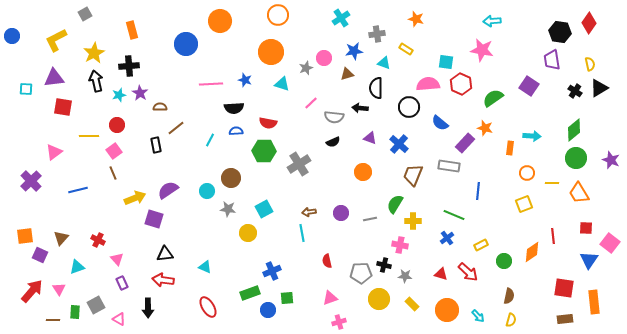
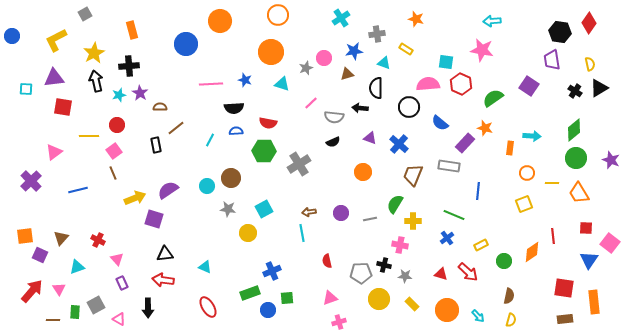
cyan circle at (207, 191): moved 5 px up
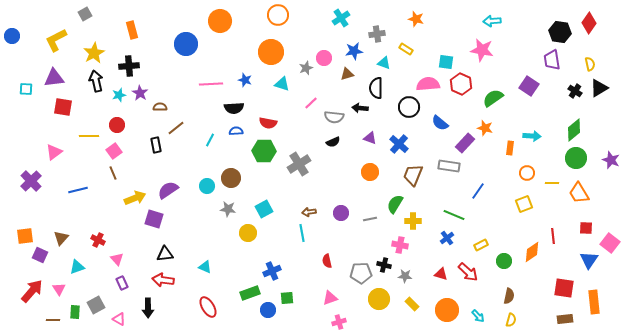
orange circle at (363, 172): moved 7 px right
blue line at (478, 191): rotated 30 degrees clockwise
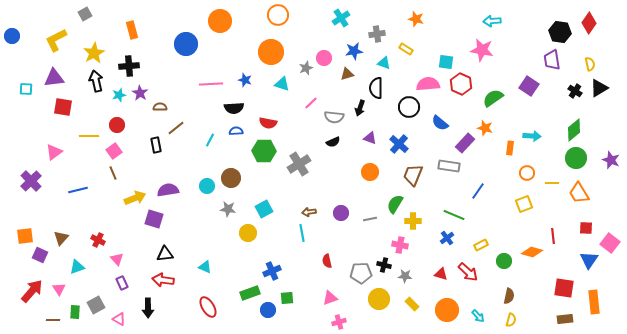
black arrow at (360, 108): rotated 77 degrees counterclockwise
purple semicircle at (168, 190): rotated 25 degrees clockwise
orange diamond at (532, 252): rotated 50 degrees clockwise
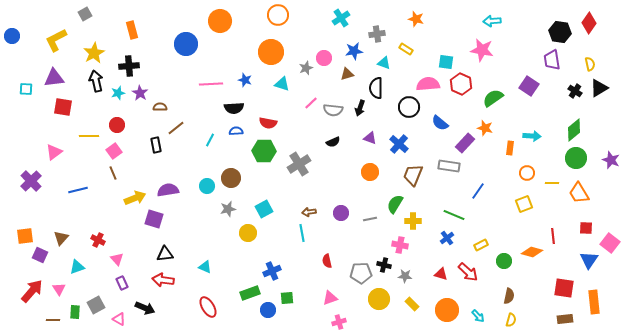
cyan star at (119, 95): moved 1 px left, 2 px up
gray semicircle at (334, 117): moved 1 px left, 7 px up
gray star at (228, 209): rotated 21 degrees counterclockwise
black arrow at (148, 308): moved 3 px left; rotated 66 degrees counterclockwise
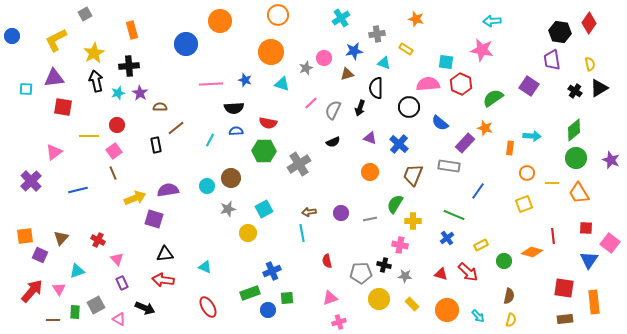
gray semicircle at (333, 110): rotated 108 degrees clockwise
cyan triangle at (77, 267): moved 4 px down
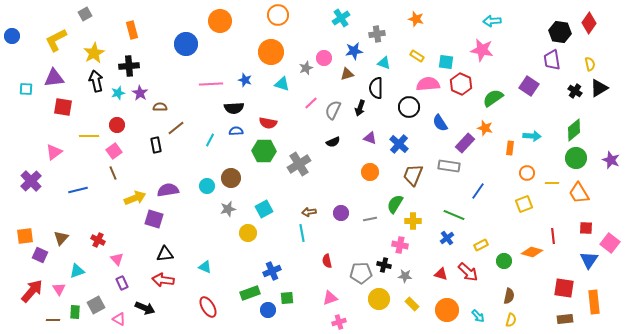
yellow rectangle at (406, 49): moved 11 px right, 7 px down
blue semicircle at (440, 123): rotated 18 degrees clockwise
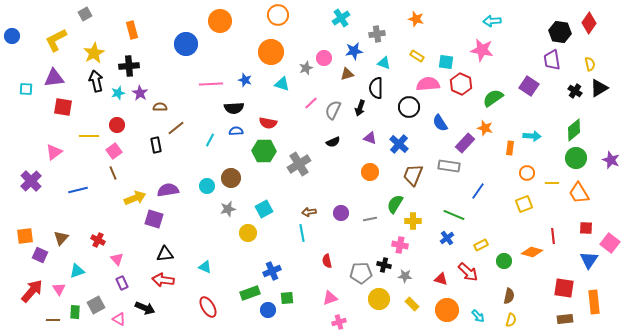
red triangle at (441, 274): moved 5 px down
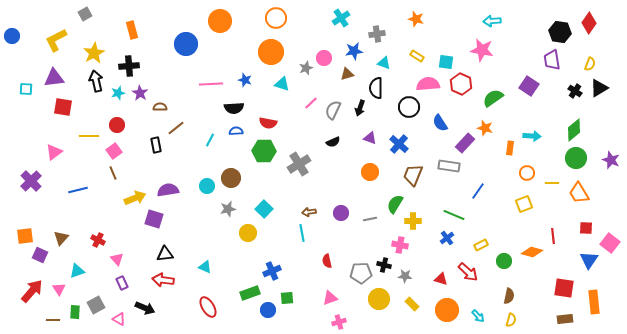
orange circle at (278, 15): moved 2 px left, 3 px down
yellow semicircle at (590, 64): rotated 32 degrees clockwise
cyan square at (264, 209): rotated 18 degrees counterclockwise
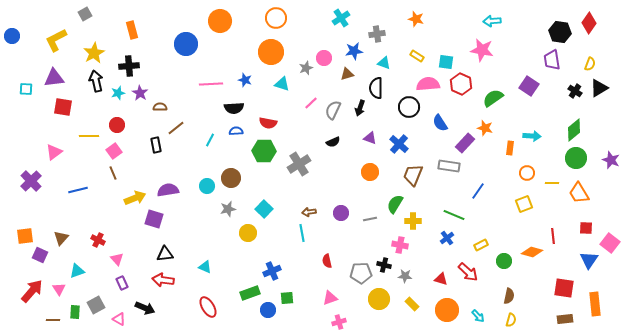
orange rectangle at (594, 302): moved 1 px right, 2 px down
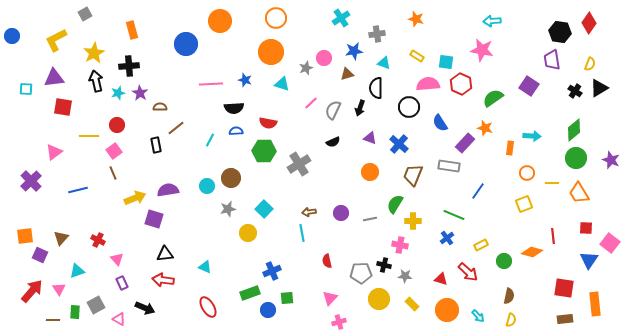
pink triangle at (330, 298): rotated 28 degrees counterclockwise
